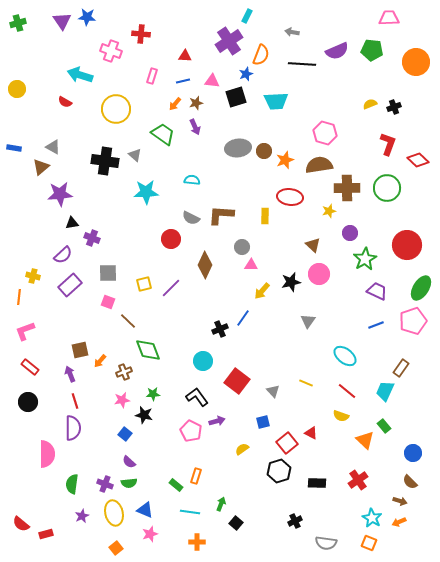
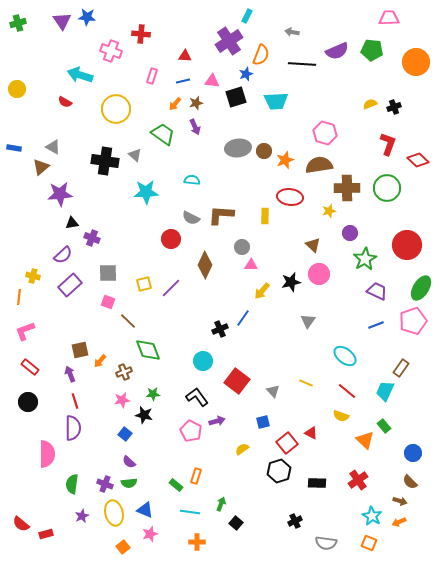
cyan star at (372, 518): moved 2 px up
orange square at (116, 548): moved 7 px right, 1 px up
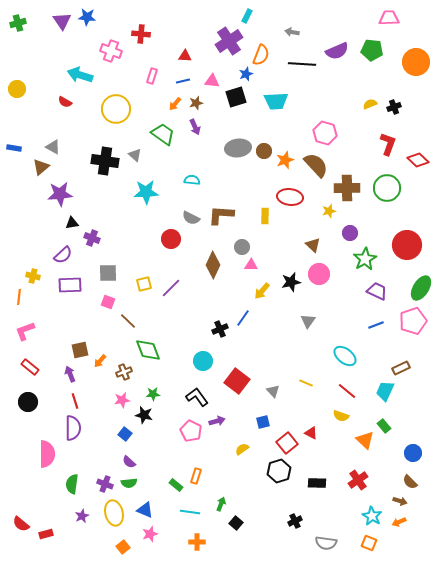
brown semicircle at (319, 165): moved 3 px left; rotated 56 degrees clockwise
brown diamond at (205, 265): moved 8 px right
purple rectangle at (70, 285): rotated 40 degrees clockwise
brown rectangle at (401, 368): rotated 30 degrees clockwise
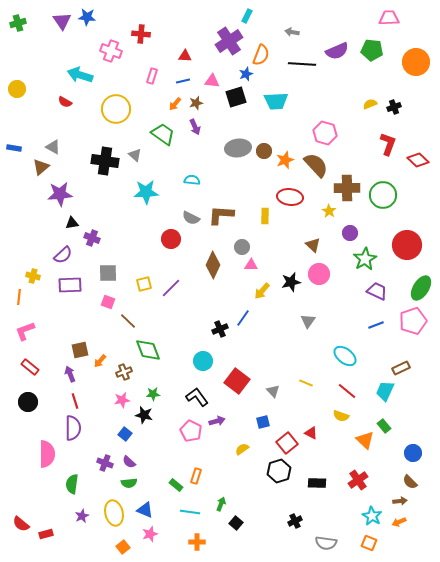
green circle at (387, 188): moved 4 px left, 7 px down
yellow star at (329, 211): rotated 24 degrees counterclockwise
purple cross at (105, 484): moved 21 px up
brown arrow at (400, 501): rotated 24 degrees counterclockwise
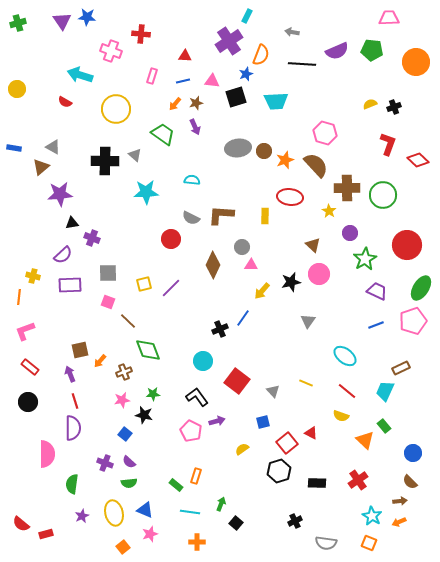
black cross at (105, 161): rotated 8 degrees counterclockwise
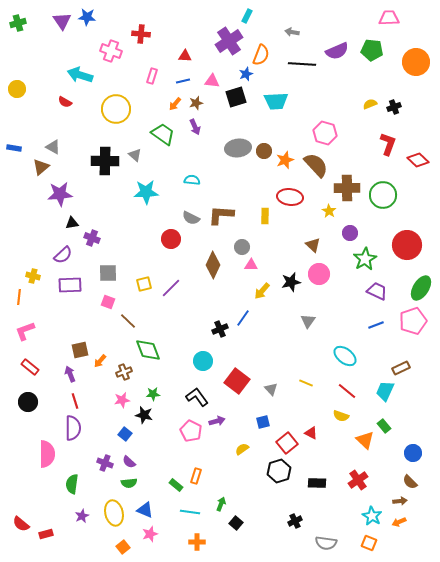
gray triangle at (273, 391): moved 2 px left, 2 px up
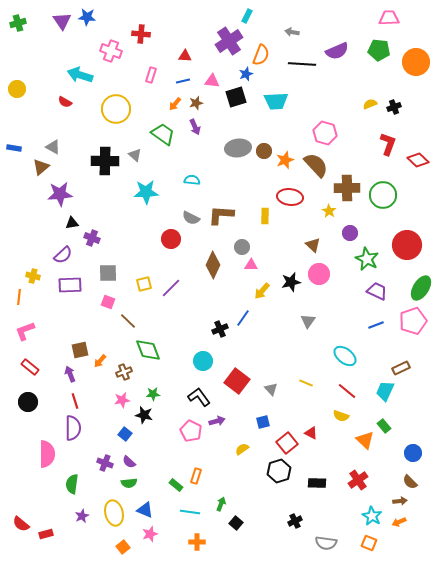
green pentagon at (372, 50): moved 7 px right
pink rectangle at (152, 76): moved 1 px left, 1 px up
green star at (365, 259): moved 2 px right; rotated 15 degrees counterclockwise
black L-shape at (197, 397): moved 2 px right
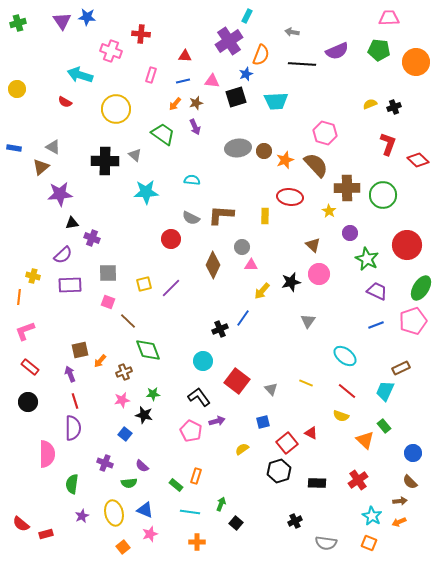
purple semicircle at (129, 462): moved 13 px right, 4 px down
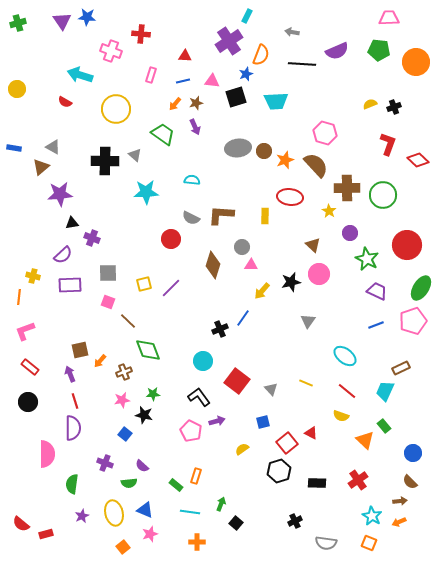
brown diamond at (213, 265): rotated 8 degrees counterclockwise
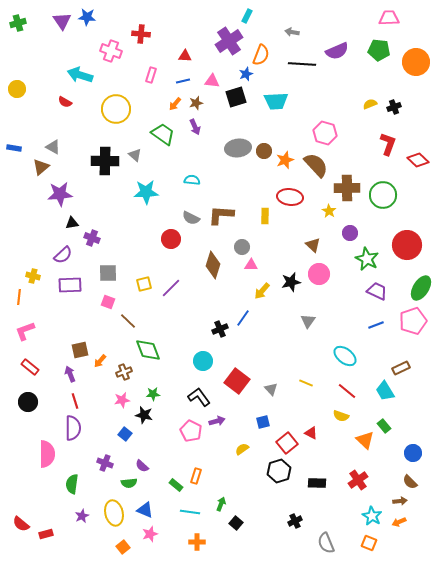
cyan trapezoid at (385, 391): rotated 55 degrees counterclockwise
gray semicircle at (326, 543): rotated 60 degrees clockwise
